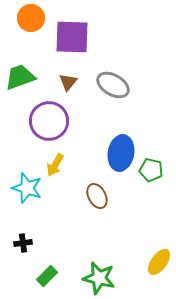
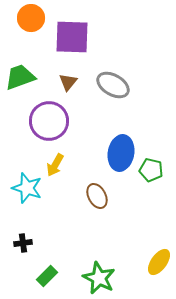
green star: rotated 12 degrees clockwise
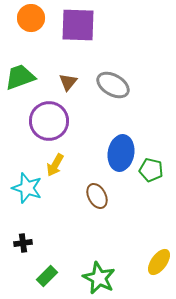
purple square: moved 6 px right, 12 px up
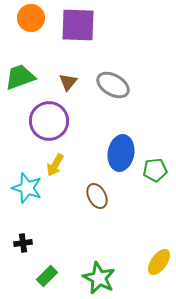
green pentagon: moved 4 px right; rotated 20 degrees counterclockwise
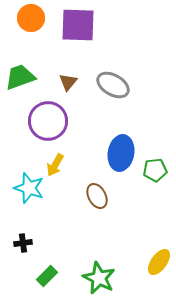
purple circle: moved 1 px left
cyan star: moved 2 px right
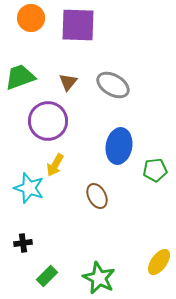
blue ellipse: moved 2 px left, 7 px up
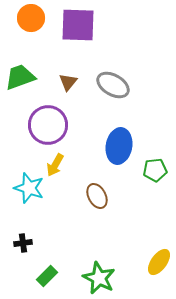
purple circle: moved 4 px down
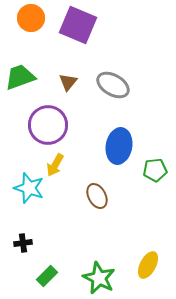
purple square: rotated 21 degrees clockwise
yellow ellipse: moved 11 px left, 3 px down; rotated 8 degrees counterclockwise
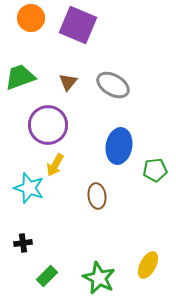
brown ellipse: rotated 20 degrees clockwise
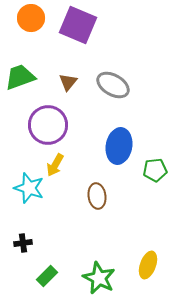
yellow ellipse: rotated 8 degrees counterclockwise
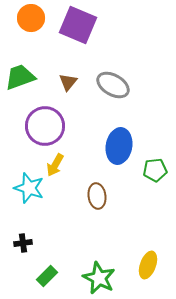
purple circle: moved 3 px left, 1 px down
